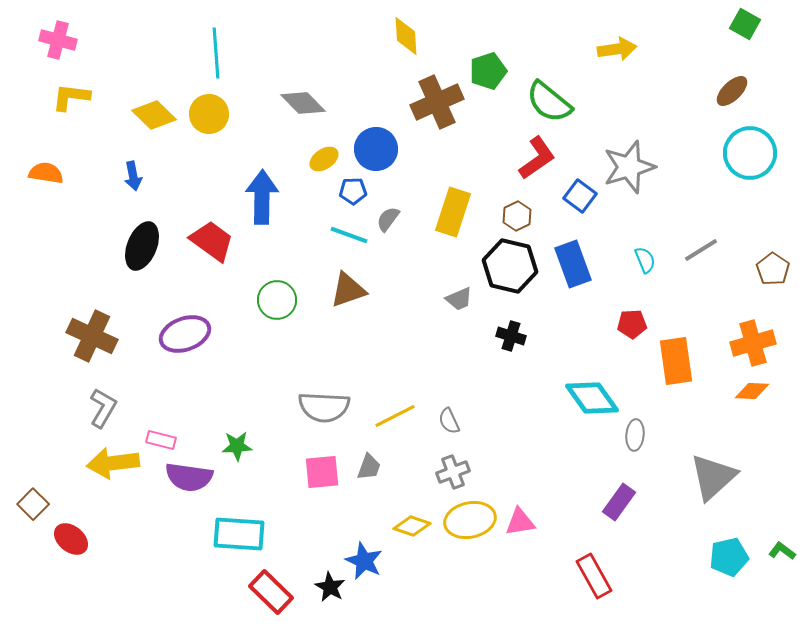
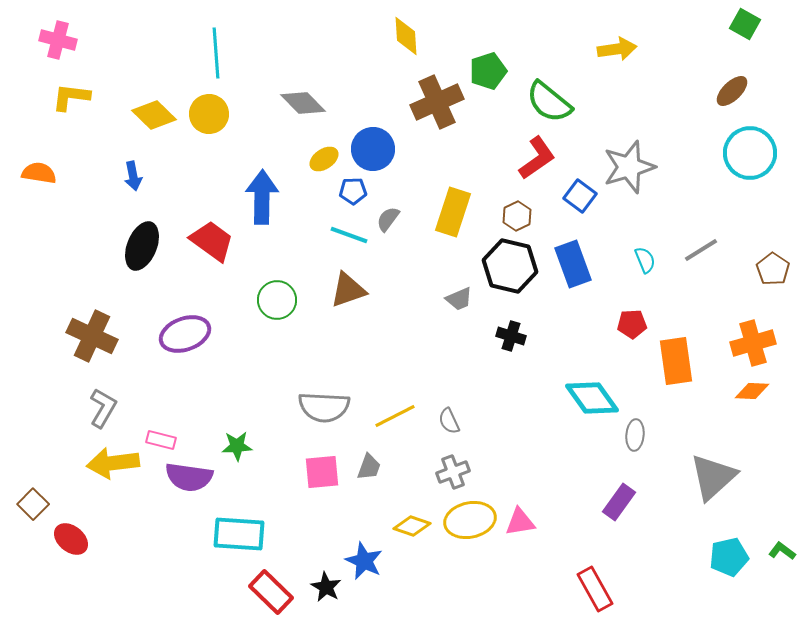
blue circle at (376, 149): moved 3 px left
orange semicircle at (46, 173): moved 7 px left
red rectangle at (594, 576): moved 1 px right, 13 px down
black star at (330, 587): moved 4 px left
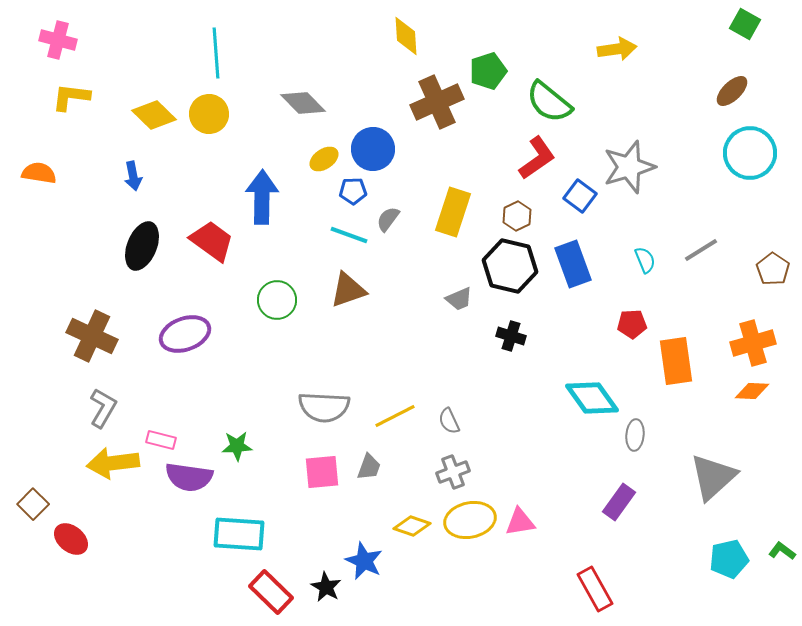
cyan pentagon at (729, 557): moved 2 px down
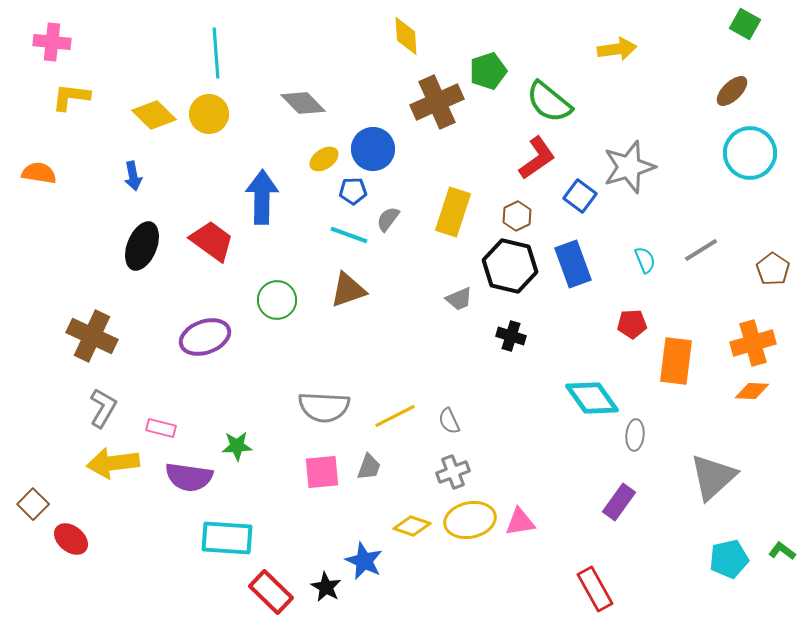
pink cross at (58, 40): moved 6 px left, 2 px down; rotated 9 degrees counterclockwise
purple ellipse at (185, 334): moved 20 px right, 3 px down
orange rectangle at (676, 361): rotated 15 degrees clockwise
pink rectangle at (161, 440): moved 12 px up
cyan rectangle at (239, 534): moved 12 px left, 4 px down
